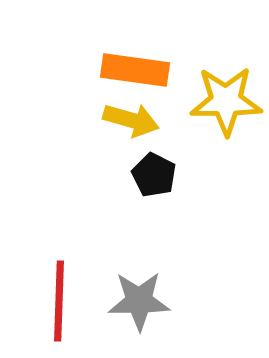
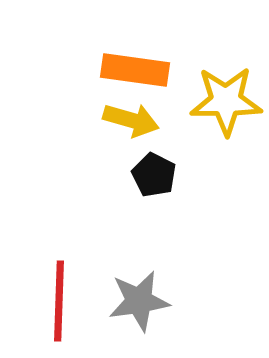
gray star: rotated 8 degrees counterclockwise
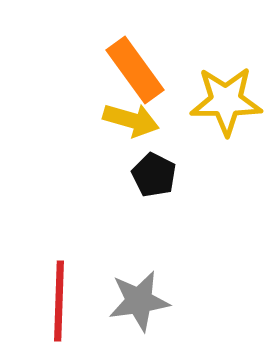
orange rectangle: rotated 46 degrees clockwise
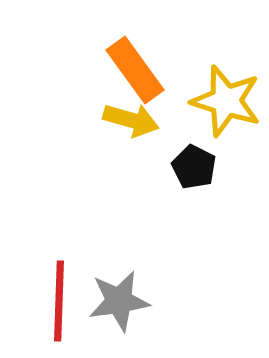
yellow star: rotated 18 degrees clockwise
black pentagon: moved 40 px right, 8 px up
gray star: moved 20 px left
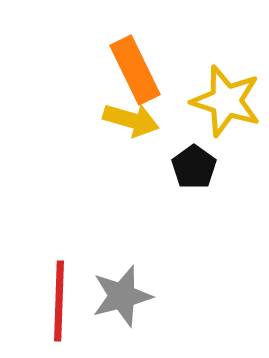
orange rectangle: rotated 10 degrees clockwise
black pentagon: rotated 9 degrees clockwise
gray star: moved 3 px right, 5 px up; rotated 6 degrees counterclockwise
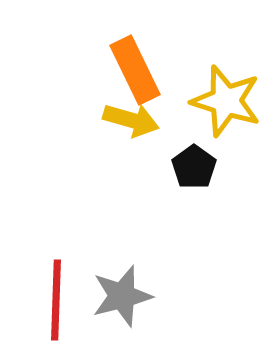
red line: moved 3 px left, 1 px up
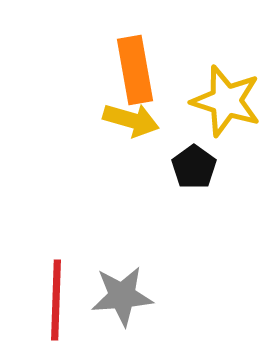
orange rectangle: rotated 16 degrees clockwise
gray star: rotated 10 degrees clockwise
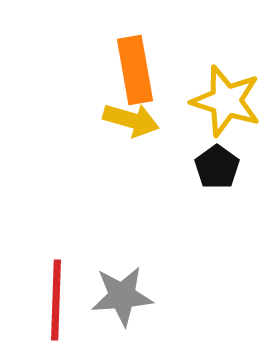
black pentagon: moved 23 px right
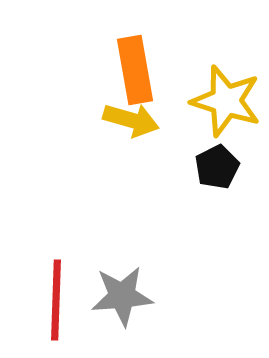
black pentagon: rotated 9 degrees clockwise
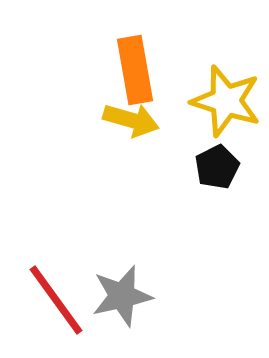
gray star: rotated 8 degrees counterclockwise
red line: rotated 38 degrees counterclockwise
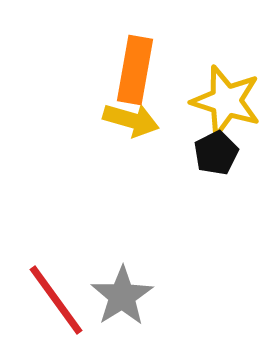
orange rectangle: rotated 20 degrees clockwise
black pentagon: moved 1 px left, 14 px up
gray star: rotated 20 degrees counterclockwise
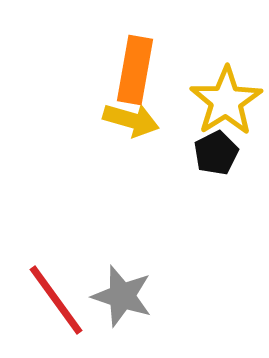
yellow star: rotated 22 degrees clockwise
gray star: rotated 22 degrees counterclockwise
